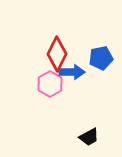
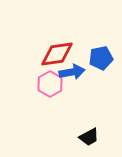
red diamond: rotated 56 degrees clockwise
blue arrow: rotated 10 degrees counterclockwise
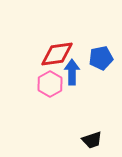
blue arrow: rotated 80 degrees counterclockwise
black trapezoid: moved 3 px right, 3 px down; rotated 10 degrees clockwise
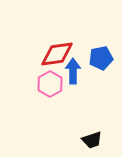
blue arrow: moved 1 px right, 1 px up
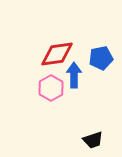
blue arrow: moved 1 px right, 4 px down
pink hexagon: moved 1 px right, 4 px down
black trapezoid: moved 1 px right
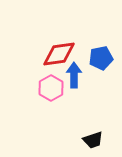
red diamond: moved 2 px right
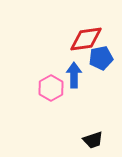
red diamond: moved 27 px right, 15 px up
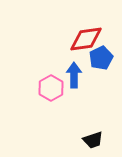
blue pentagon: rotated 15 degrees counterclockwise
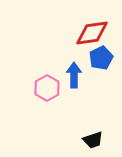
red diamond: moved 6 px right, 6 px up
pink hexagon: moved 4 px left
